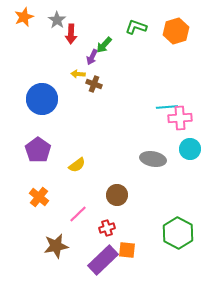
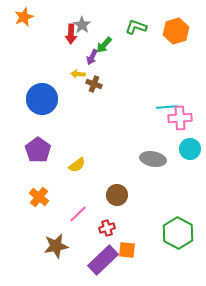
gray star: moved 25 px right, 5 px down
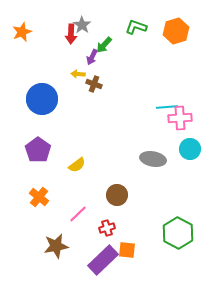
orange star: moved 2 px left, 15 px down
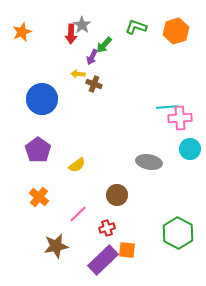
gray ellipse: moved 4 px left, 3 px down
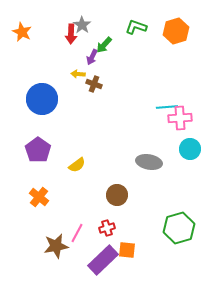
orange star: rotated 24 degrees counterclockwise
pink line: moved 1 px left, 19 px down; rotated 18 degrees counterclockwise
green hexagon: moved 1 px right, 5 px up; rotated 16 degrees clockwise
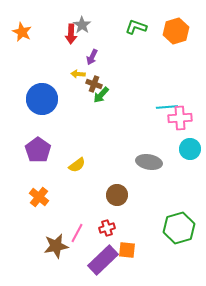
green arrow: moved 3 px left, 50 px down
